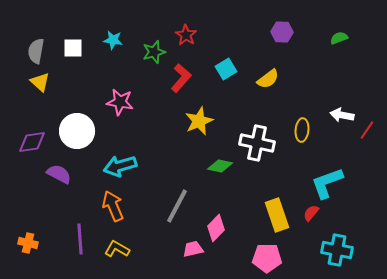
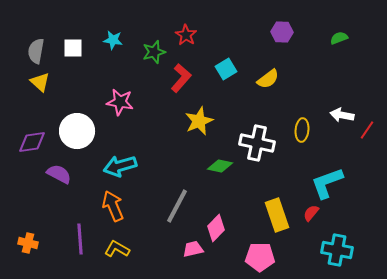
pink pentagon: moved 7 px left, 1 px up
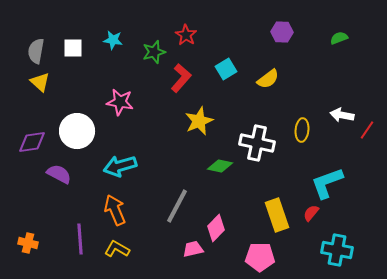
orange arrow: moved 2 px right, 4 px down
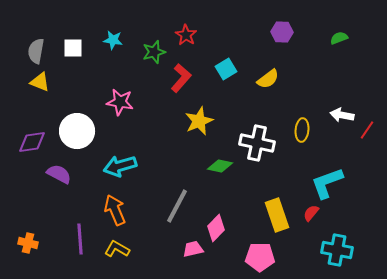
yellow triangle: rotated 20 degrees counterclockwise
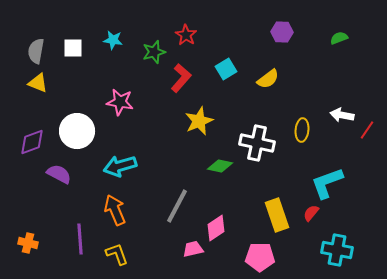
yellow triangle: moved 2 px left, 1 px down
purple diamond: rotated 12 degrees counterclockwise
pink diamond: rotated 12 degrees clockwise
yellow L-shape: moved 5 px down; rotated 40 degrees clockwise
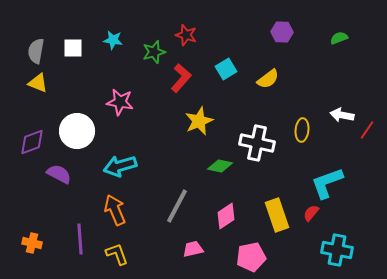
red star: rotated 15 degrees counterclockwise
pink diamond: moved 10 px right, 12 px up
orange cross: moved 4 px right
pink pentagon: moved 9 px left; rotated 12 degrees counterclockwise
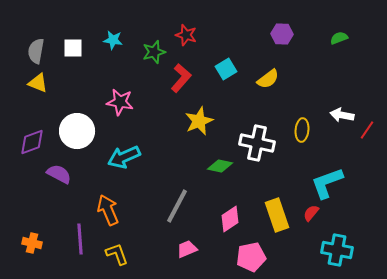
purple hexagon: moved 2 px down
cyan arrow: moved 4 px right, 9 px up; rotated 8 degrees counterclockwise
orange arrow: moved 7 px left
pink diamond: moved 4 px right, 3 px down
pink trapezoid: moved 6 px left; rotated 10 degrees counterclockwise
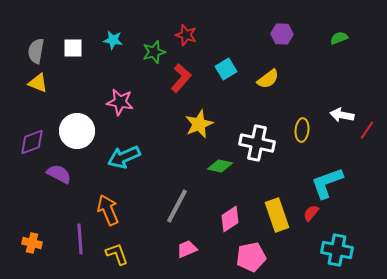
yellow star: moved 3 px down
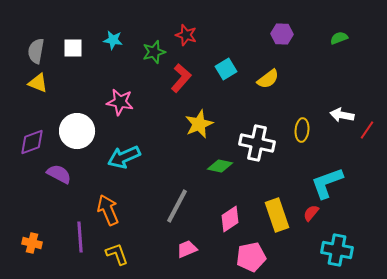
purple line: moved 2 px up
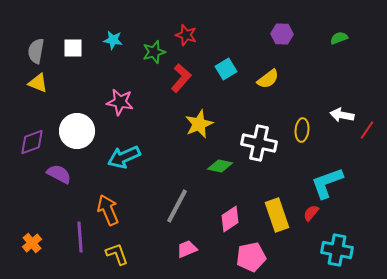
white cross: moved 2 px right
orange cross: rotated 36 degrees clockwise
